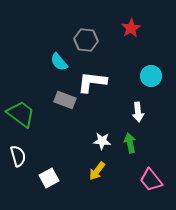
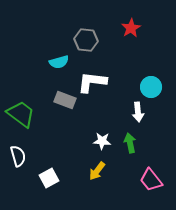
cyan semicircle: rotated 66 degrees counterclockwise
cyan circle: moved 11 px down
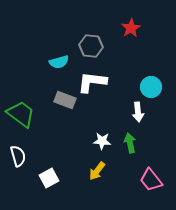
gray hexagon: moved 5 px right, 6 px down
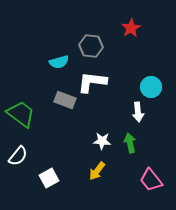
white semicircle: rotated 55 degrees clockwise
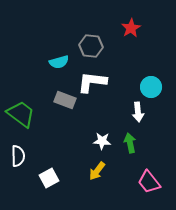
white semicircle: rotated 40 degrees counterclockwise
pink trapezoid: moved 2 px left, 2 px down
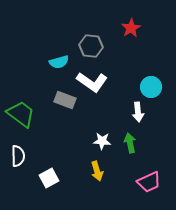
white L-shape: rotated 152 degrees counterclockwise
yellow arrow: rotated 54 degrees counterclockwise
pink trapezoid: rotated 75 degrees counterclockwise
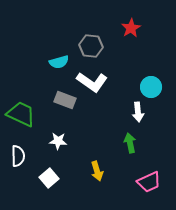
green trapezoid: rotated 12 degrees counterclockwise
white star: moved 44 px left
white square: rotated 12 degrees counterclockwise
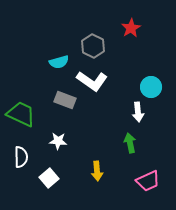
gray hexagon: moved 2 px right; rotated 20 degrees clockwise
white L-shape: moved 1 px up
white semicircle: moved 3 px right, 1 px down
yellow arrow: rotated 12 degrees clockwise
pink trapezoid: moved 1 px left, 1 px up
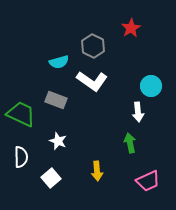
cyan circle: moved 1 px up
gray rectangle: moved 9 px left
white star: rotated 18 degrees clockwise
white square: moved 2 px right
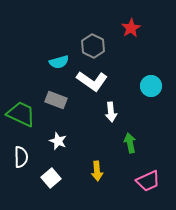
white arrow: moved 27 px left
